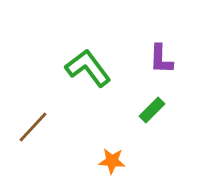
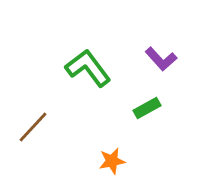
purple L-shape: rotated 44 degrees counterclockwise
green rectangle: moved 5 px left, 2 px up; rotated 16 degrees clockwise
orange star: rotated 16 degrees counterclockwise
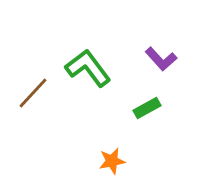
brown line: moved 34 px up
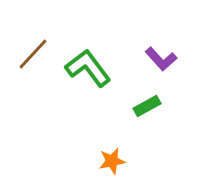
brown line: moved 39 px up
green rectangle: moved 2 px up
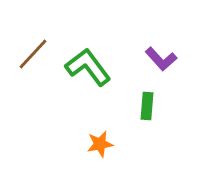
green L-shape: moved 1 px up
green rectangle: rotated 56 degrees counterclockwise
orange star: moved 12 px left, 17 px up
